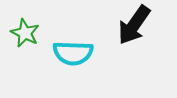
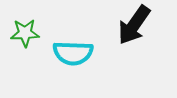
green star: rotated 28 degrees counterclockwise
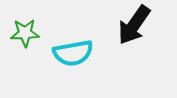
cyan semicircle: rotated 12 degrees counterclockwise
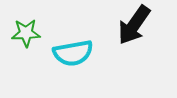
green star: moved 1 px right
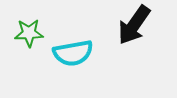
green star: moved 3 px right
